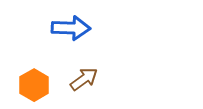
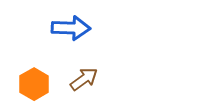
orange hexagon: moved 1 px up
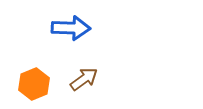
orange hexagon: rotated 8 degrees clockwise
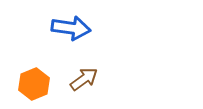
blue arrow: rotated 6 degrees clockwise
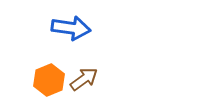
orange hexagon: moved 15 px right, 4 px up
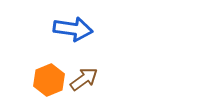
blue arrow: moved 2 px right, 1 px down
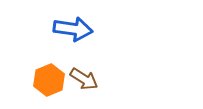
brown arrow: rotated 68 degrees clockwise
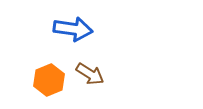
brown arrow: moved 6 px right, 5 px up
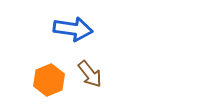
brown arrow: rotated 20 degrees clockwise
